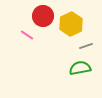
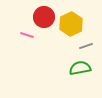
red circle: moved 1 px right, 1 px down
pink line: rotated 16 degrees counterclockwise
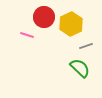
green semicircle: rotated 55 degrees clockwise
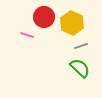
yellow hexagon: moved 1 px right, 1 px up; rotated 10 degrees counterclockwise
gray line: moved 5 px left
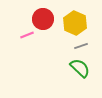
red circle: moved 1 px left, 2 px down
yellow hexagon: moved 3 px right
pink line: rotated 40 degrees counterclockwise
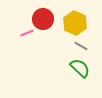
pink line: moved 2 px up
gray line: rotated 48 degrees clockwise
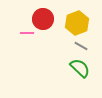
yellow hexagon: moved 2 px right; rotated 15 degrees clockwise
pink line: rotated 24 degrees clockwise
